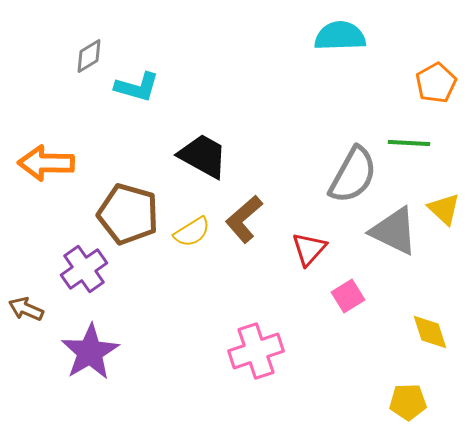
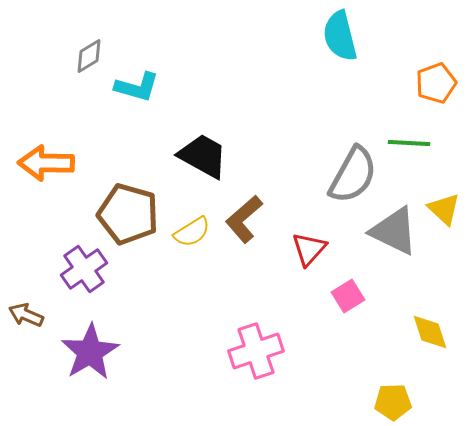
cyan semicircle: rotated 102 degrees counterclockwise
orange pentagon: rotated 9 degrees clockwise
brown arrow: moved 6 px down
yellow pentagon: moved 15 px left
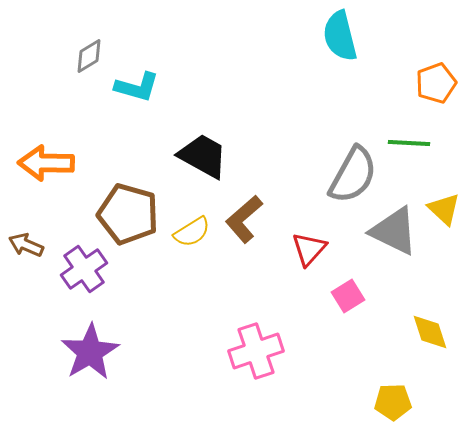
brown arrow: moved 70 px up
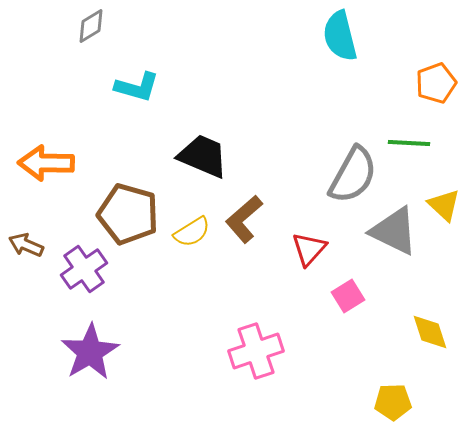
gray diamond: moved 2 px right, 30 px up
black trapezoid: rotated 6 degrees counterclockwise
yellow triangle: moved 4 px up
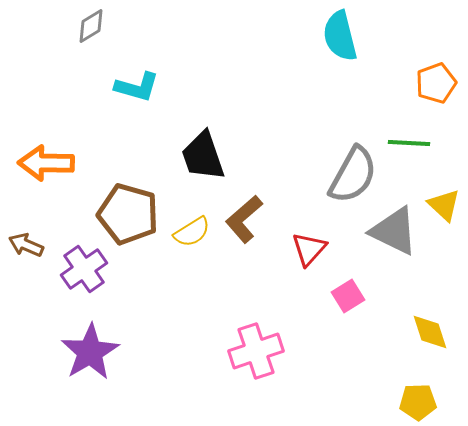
black trapezoid: rotated 132 degrees counterclockwise
yellow pentagon: moved 25 px right
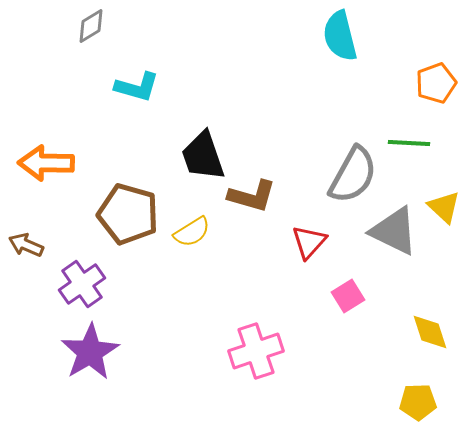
yellow triangle: moved 2 px down
brown L-shape: moved 8 px right, 23 px up; rotated 123 degrees counterclockwise
red triangle: moved 7 px up
purple cross: moved 2 px left, 15 px down
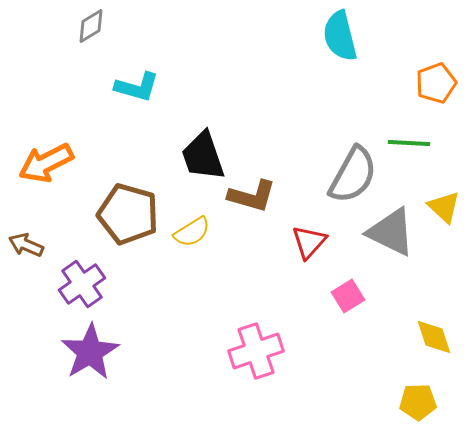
orange arrow: rotated 28 degrees counterclockwise
gray triangle: moved 3 px left, 1 px down
yellow diamond: moved 4 px right, 5 px down
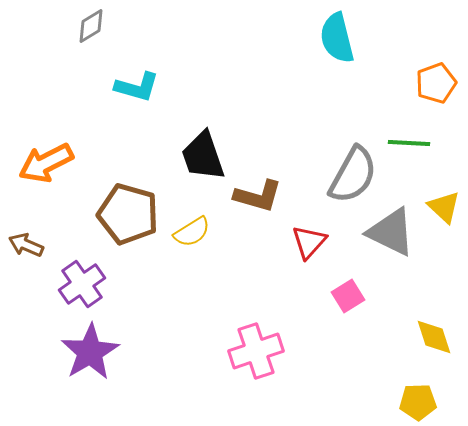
cyan semicircle: moved 3 px left, 2 px down
brown L-shape: moved 6 px right
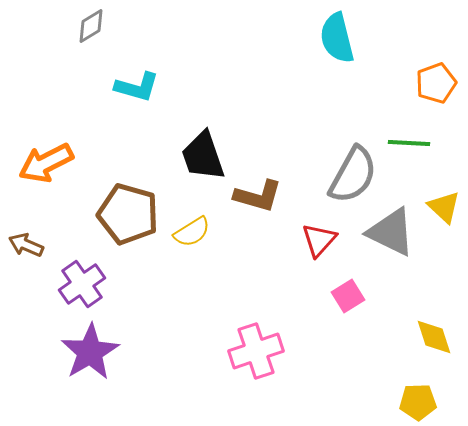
red triangle: moved 10 px right, 2 px up
